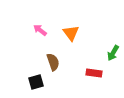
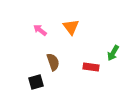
orange triangle: moved 6 px up
red rectangle: moved 3 px left, 6 px up
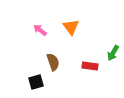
red rectangle: moved 1 px left, 1 px up
